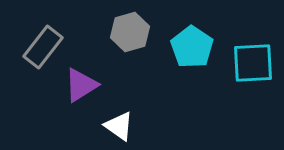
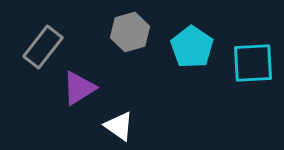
purple triangle: moved 2 px left, 3 px down
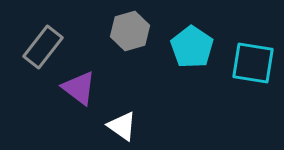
gray hexagon: moved 1 px up
cyan square: rotated 12 degrees clockwise
purple triangle: rotated 51 degrees counterclockwise
white triangle: moved 3 px right
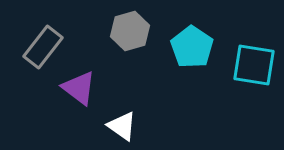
cyan square: moved 1 px right, 2 px down
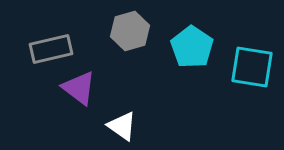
gray rectangle: moved 8 px right, 2 px down; rotated 39 degrees clockwise
cyan square: moved 2 px left, 2 px down
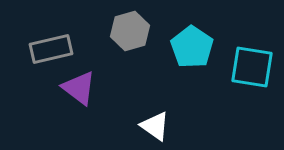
white triangle: moved 33 px right
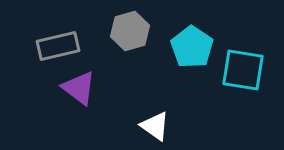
gray rectangle: moved 7 px right, 3 px up
cyan square: moved 9 px left, 3 px down
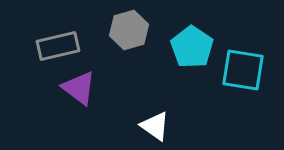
gray hexagon: moved 1 px left, 1 px up
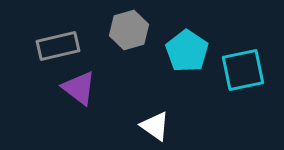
cyan pentagon: moved 5 px left, 4 px down
cyan square: rotated 21 degrees counterclockwise
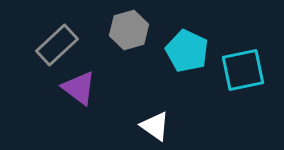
gray rectangle: moved 1 px left, 1 px up; rotated 30 degrees counterclockwise
cyan pentagon: rotated 9 degrees counterclockwise
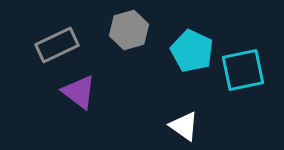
gray rectangle: rotated 18 degrees clockwise
cyan pentagon: moved 5 px right
purple triangle: moved 4 px down
white triangle: moved 29 px right
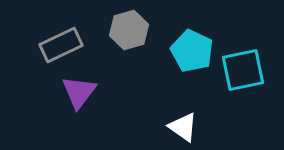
gray rectangle: moved 4 px right
purple triangle: rotated 30 degrees clockwise
white triangle: moved 1 px left, 1 px down
